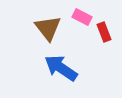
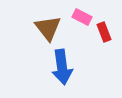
blue arrow: moved 1 px right, 1 px up; rotated 132 degrees counterclockwise
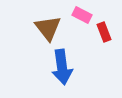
pink rectangle: moved 2 px up
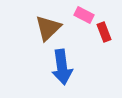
pink rectangle: moved 2 px right
brown triangle: rotated 24 degrees clockwise
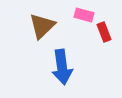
pink rectangle: rotated 12 degrees counterclockwise
brown triangle: moved 6 px left, 2 px up
